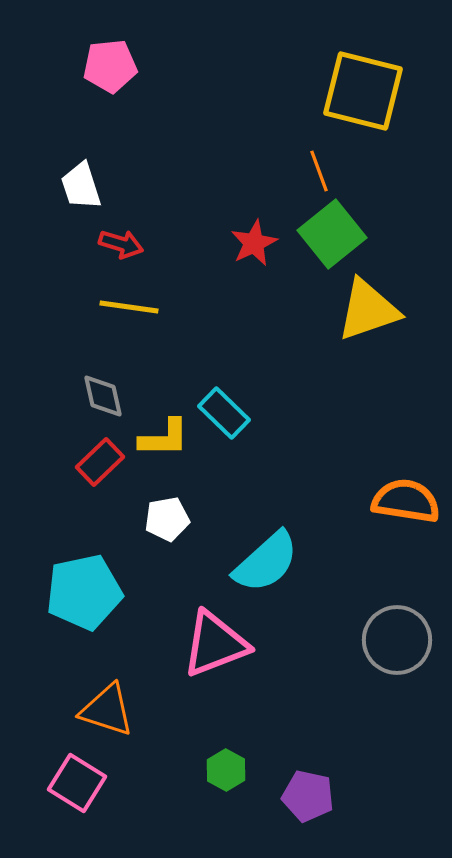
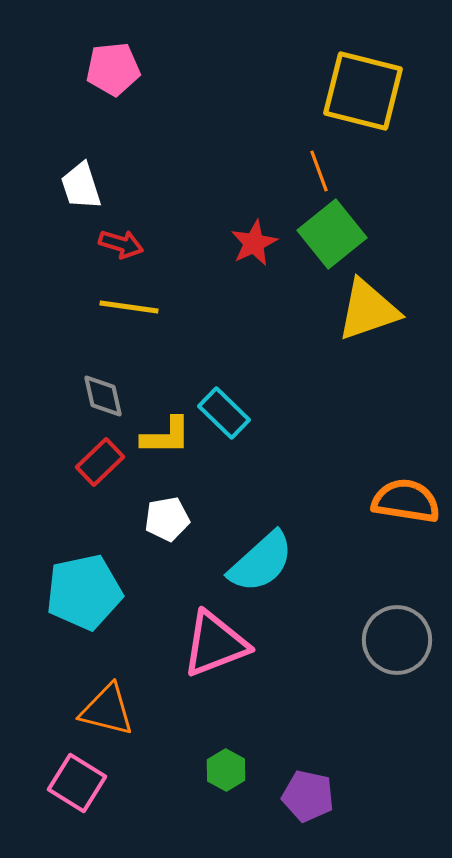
pink pentagon: moved 3 px right, 3 px down
yellow L-shape: moved 2 px right, 2 px up
cyan semicircle: moved 5 px left
orange triangle: rotated 4 degrees counterclockwise
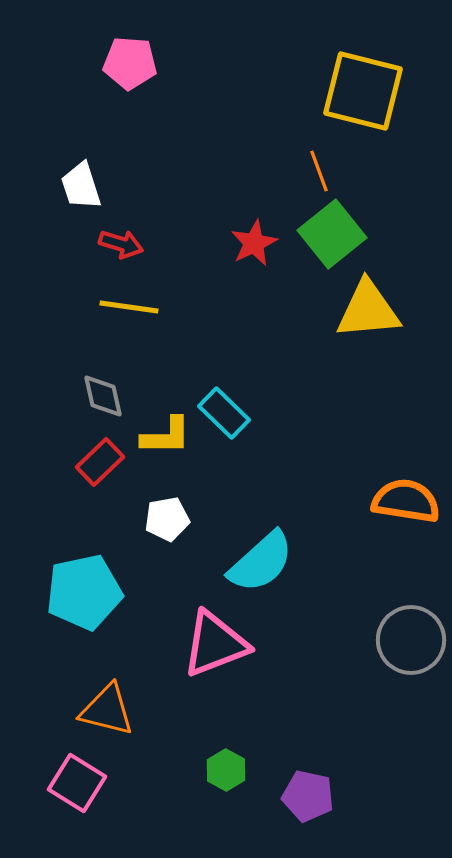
pink pentagon: moved 17 px right, 6 px up; rotated 10 degrees clockwise
yellow triangle: rotated 14 degrees clockwise
gray circle: moved 14 px right
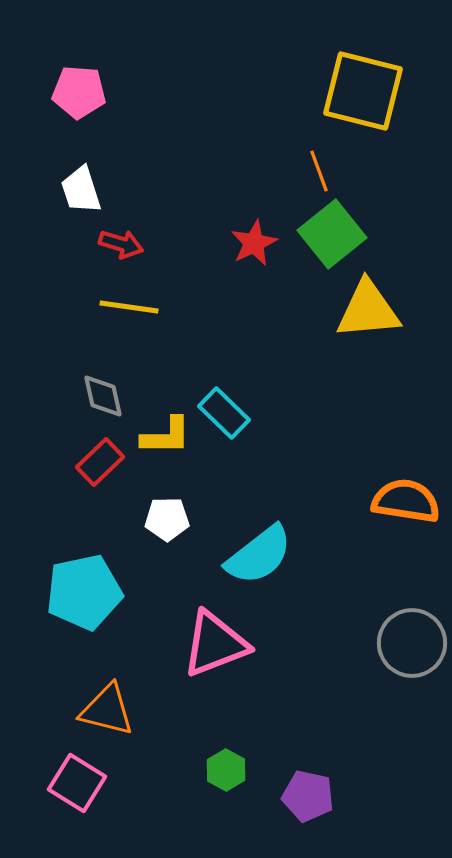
pink pentagon: moved 51 px left, 29 px down
white trapezoid: moved 4 px down
white pentagon: rotated 9 degrees clockwise
cyan semicircle: moved 2 px left, 7 px up; rotated 4 degrees clockwise
gray circle: moved 1 px right, 3 px down
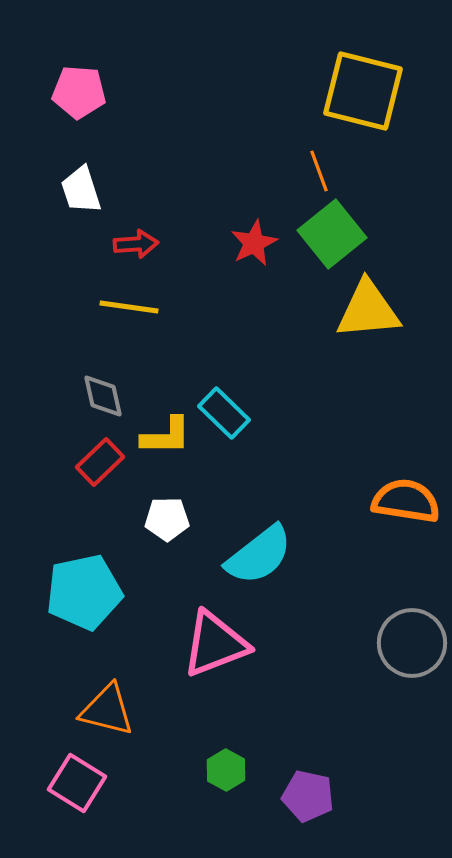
red arrow: moved 15 px right; rotated 21 degrees counterclockwise
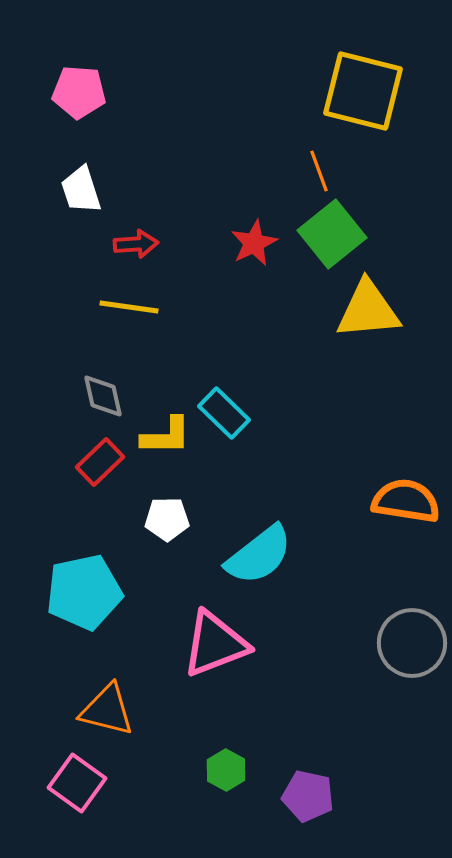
pink square: rotated 4 degrees clockwise
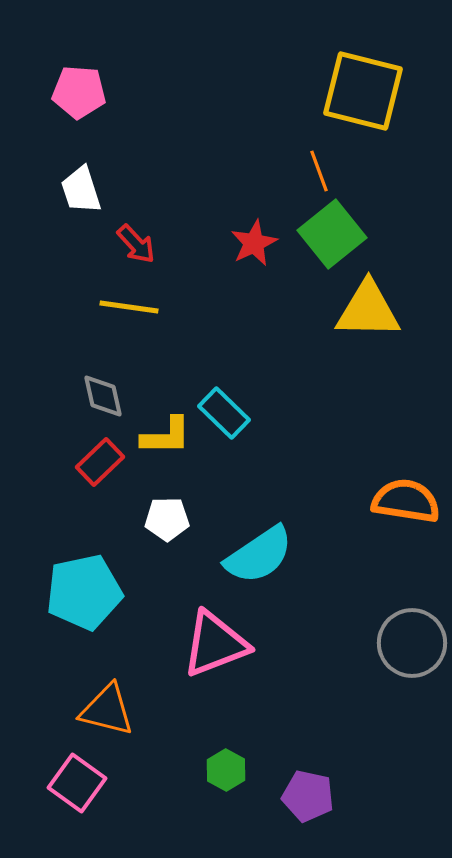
red arrow: rotated 51 degrees clockwise
yellow triangle: rotated 6 degrees clockwise
cyan semicircle: rotated 4 degrees clockwise
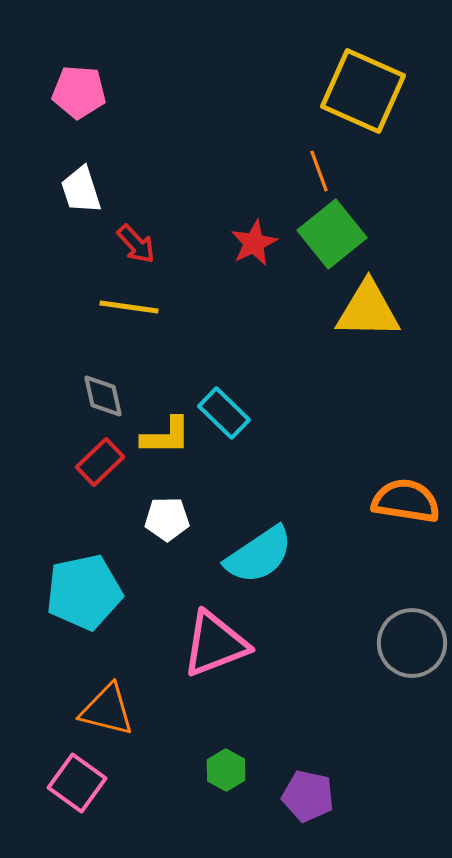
yellow square: rotated 10 degrees clockwise
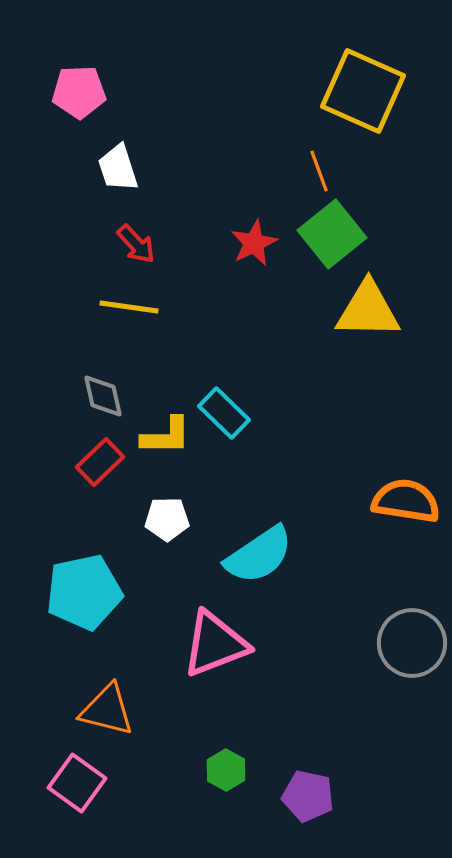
pink pentagon: rotated 6 degrees counterclockwise
white trapezoid: moved 37 px right, 22 px up
